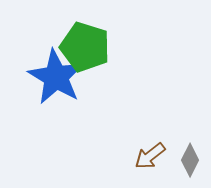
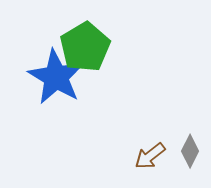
green pentagon: rotated 24 degrees clockwise
gray diamond: moved 9 px up
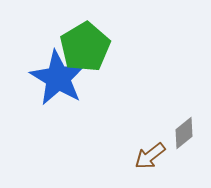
blue star: moved 2 px right, 1 px down
gray diamond: moved 6 px left, 18 px up; rotated 24 degrees clockwise
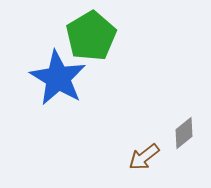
green pentagon: moved 6 px right, 11 px up
brown arrow: moved 6 px left, 1 px down
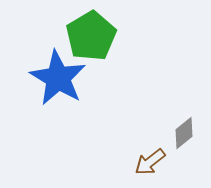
brown arrow: moved 6 px right, 5 px down
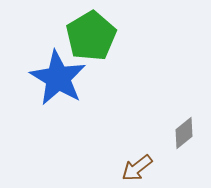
brown arrow: moved 13 px left, 6 px down
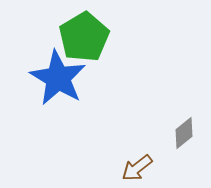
green pentagon: moved 7 px left, 1 px down
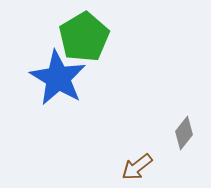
gray diamond: rotated 12 degrees counterclockwise
brown arrow: moved 1 px up
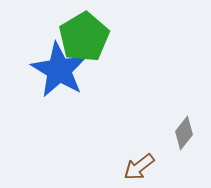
blue star: moved 1 px right, 8 px up
brown arrow: moved 2 px right
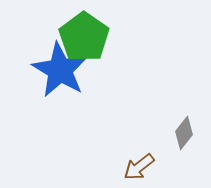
green pentagon: rotated 6 degrees counterclockwise
blue star: moved 1 px right
